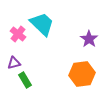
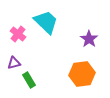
cyan trapezoid: moved 4 px right, 2 px up
green rectangle: moved 4 px right
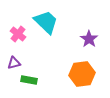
green rectangle: rotated 49 degrees counterclockwise
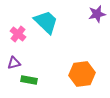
purple star: moved 8 px right, 25 px up; rotated 24 degrees clockwise
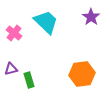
purple star: moved 6 px left, 3 px down; rotated 24 degrees counterclockwise
pink cross: moved 4 px left, 1 px up
purple triangle: moved 3 px left, 6 px down
green rectangle: rotated 63 degrees clockwise
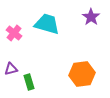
cyan trapezoid: moved 1 px right, 2 px down; rotated 28 degrees counterclockwise
green rectangle: moved 2 px down
